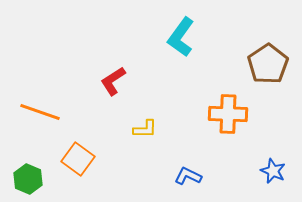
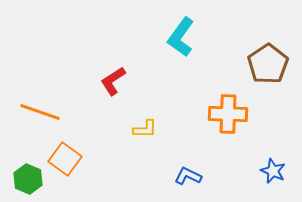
orange square: moved 13 px left
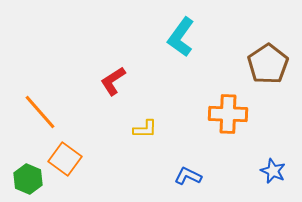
orange line: rotated 30 degrees clockwise
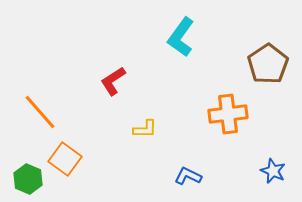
orange cross: rotated 9 degrees counterclockwise
